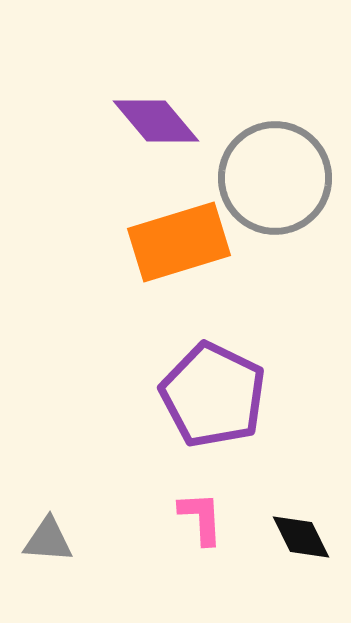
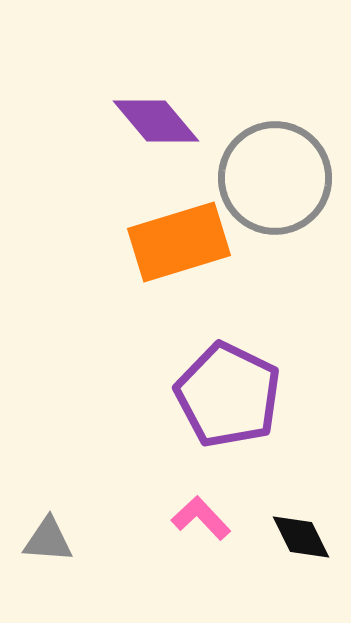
purple pentagon: moved 15 px right
pink L-shape: rotated 40 degrees counterclockwise
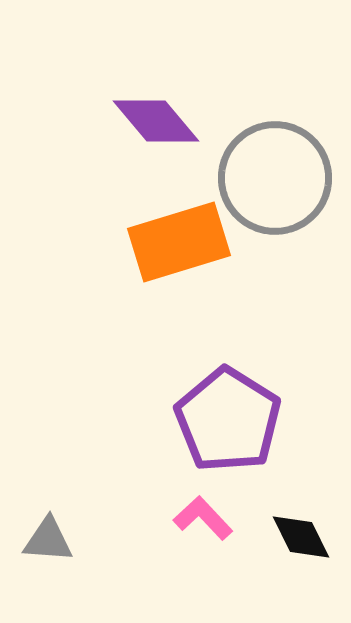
purple pentagon: moved 25 px down; rotated 6 degrees clockwise
pink L-shape: moved 2 px right
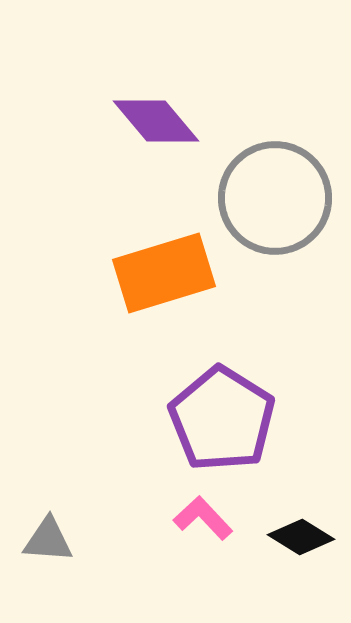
gray circle: moved 20 px down
orange rectangle: moved 15 px left, 31 px down
purple pentagon: moved 6 px left, 1 px up
black diamond: rotated 32 degrees counterclockwise
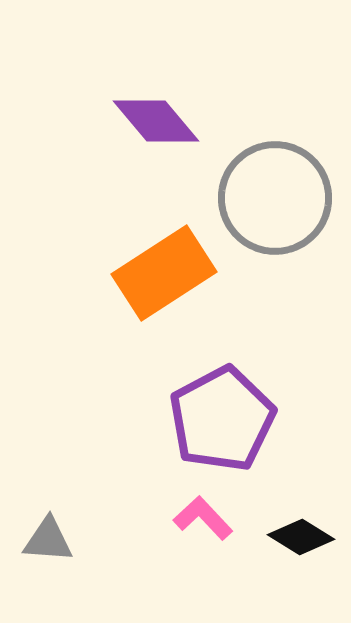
orange rectangle: rotated 16 degrees counterclockwise
purple pentagon: rotated 12 degrees clockwise
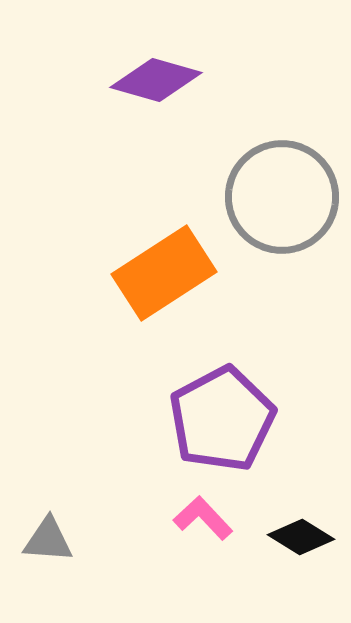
purple diamond: moved 41 px up; rotated 34 degrees counterclockwise
gray circle: moved 7 px right, 1 px up
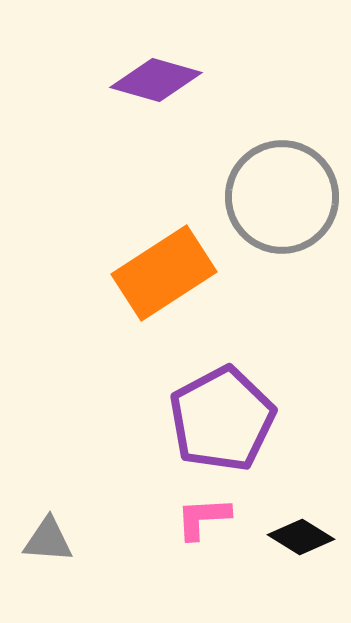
pink L-shape: rotated 50 degrees counterclockwise
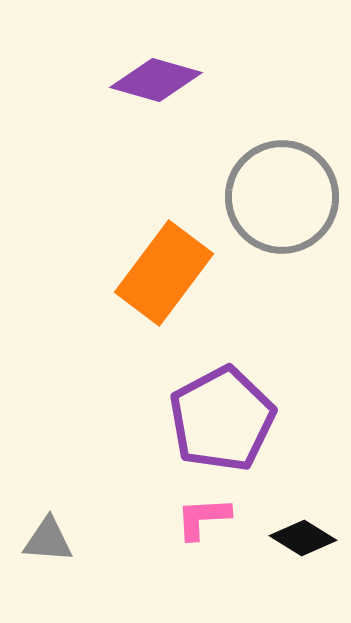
orange rectangle: rotated 20 degrees counterclockwise
black diamond: moved 2 px right, 1 px down
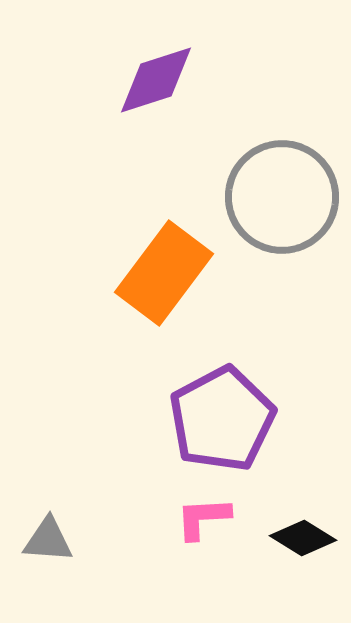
purple diamond: rotated 34 degrees counterclockwise
